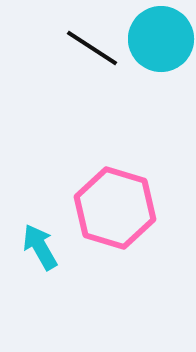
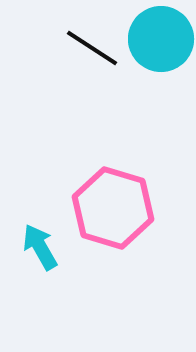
pink hexagon: moved 2 px left
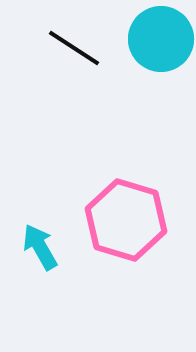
black line: moved 18 px left
pink hexagon: moved 13 px right, 12 px down
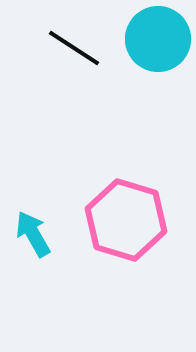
cyan circle: moved 3 px left
cyan arrow: moved 7 px left, 13 px up
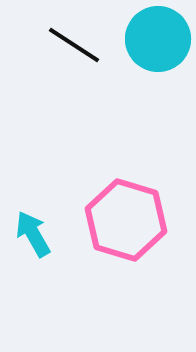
black line: moved 3 px up
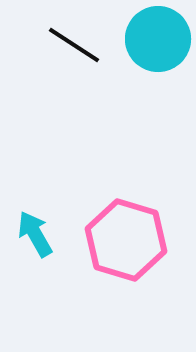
pink hexagon: moved 20 px down
cyan arrow: moved 2 px right
